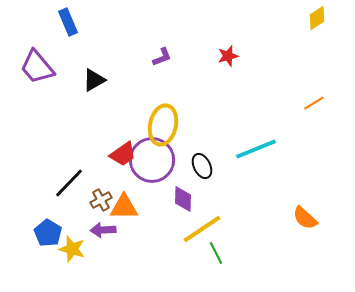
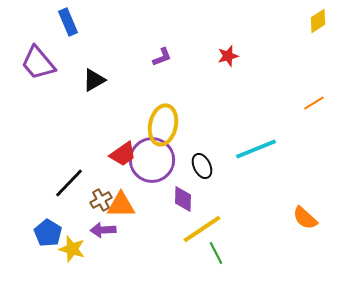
yellow diamond: moved 1 px right, 3 px down
purple trapezoid: moved 1 px right, 4 px up
orange triangle: moved 3 px left, 2 px up
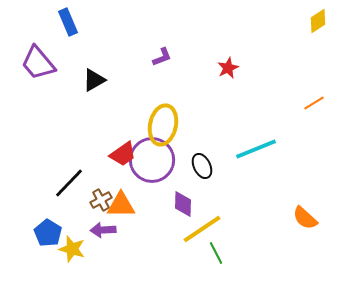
red star: moved 12 px down; rotated 10 degrees counterclockwise
purple diamond: moved 5 px down
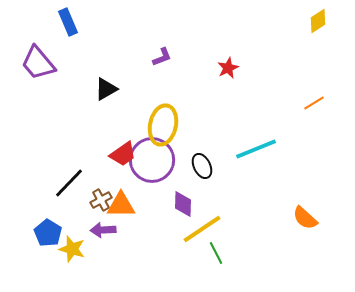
black triangle: moved 12 px right, 9 px down
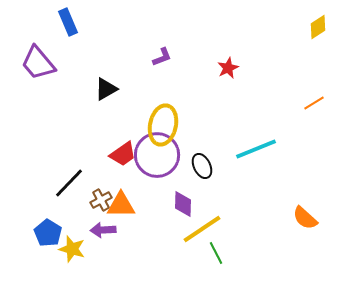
yellow diamond: moved 6 px down
purple circle: moved 5 px right, 5 px up
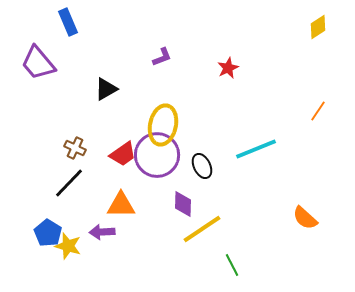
orange line: moved 4 px right, 8 px down; rotated 25 degrees counterclockwise
brown cross: moved 26 px left, 52 px up; rotated 35 degrees counterclockwise
purple arrow: moved 1 px left, 2 px down
yellow star: moved 4 px left, 3 px up
green line: moved 16 px right, 12 px down
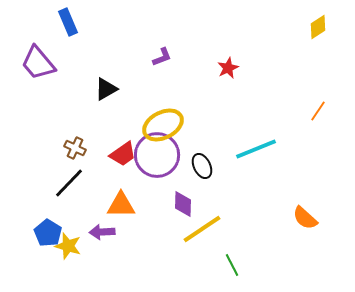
yellow ellipse: rotated 51 degrees clockwise
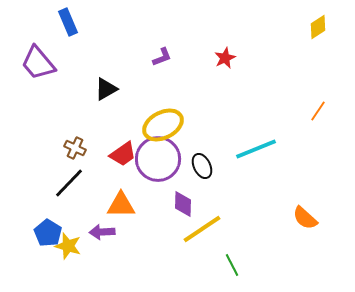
red star: moved 3 px left, 10 px up
purple circle: moved 1 px right, 4 px down
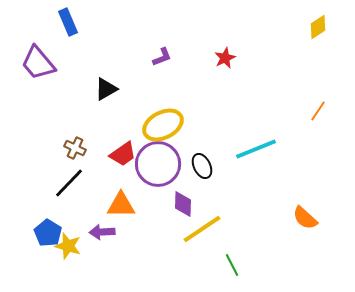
purple circle: moved 5 px down
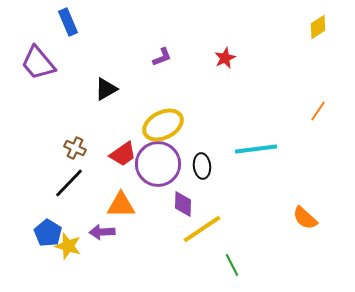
cyan line: rotated 15 degrees clockwise
black ellipse: rotated 20 degrees clockwise
